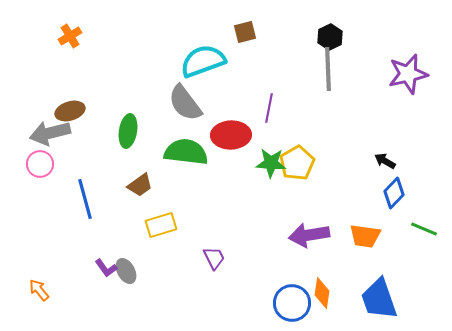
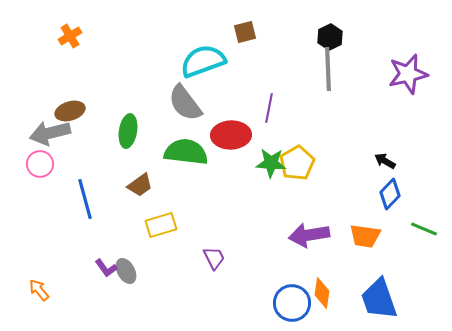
blue diamond: moved 4 px left, 1 px down
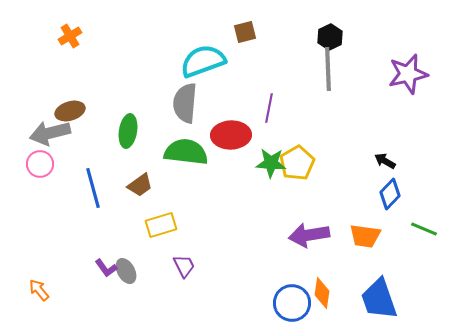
gray semicircle: rotated 42 degrees clockwise
blue line: moved 8 px right, 11 px up
purple trapezoid: moved 30 px left, 8 px down
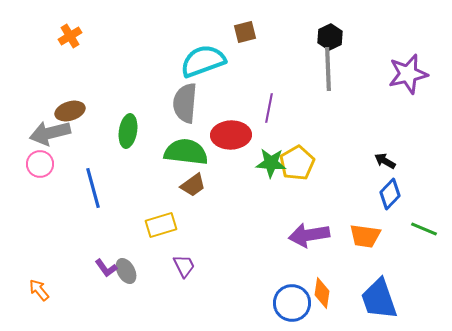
brown trapezoid: moved 53 px right
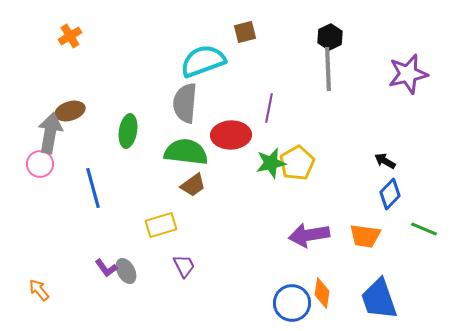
gray arrow: rotated 114 degrees clockwise
green star: rotated 16 degrees counterclockwise
